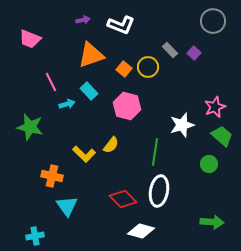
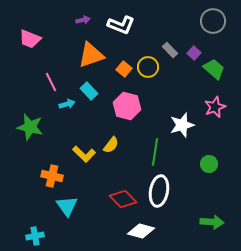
green trapezoid: moved 8 px left, 67 px up
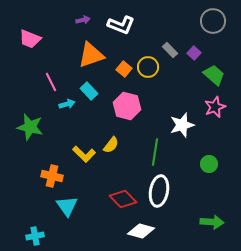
green trapezoid: moved 6 px down
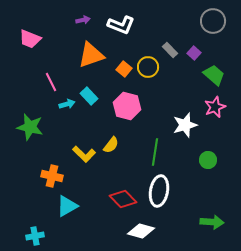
cyan rectangle: moved 5 px down
white star: moved 3 px right
green circle: moved 1 px left, 4 px up
cyan triangle: rotated 35 degrees clockwise
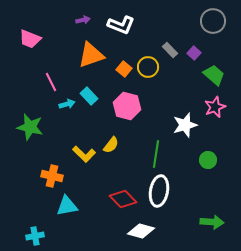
green line: moved 1 px right, 2 px down
cyan triangle: rotated 20 degrees clockwise
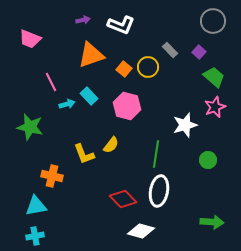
purple square: moved 5 px right, 1 px up
green trapezoid: moved 2 px down
yellow L-shape: rotated 25 degrees clockwise
cyan triangle: moved 31 px left
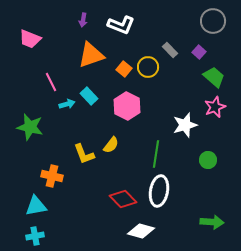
purple arrow: rotated 112 degrees clockwise
pink hexagon: rotated 12 degrees clockwise
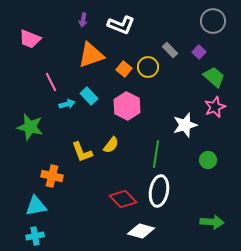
yellow L-shape: moved 2 px left, 2 px up
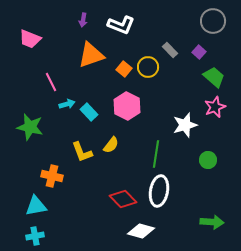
cyan rectangle: moved 16 px down
